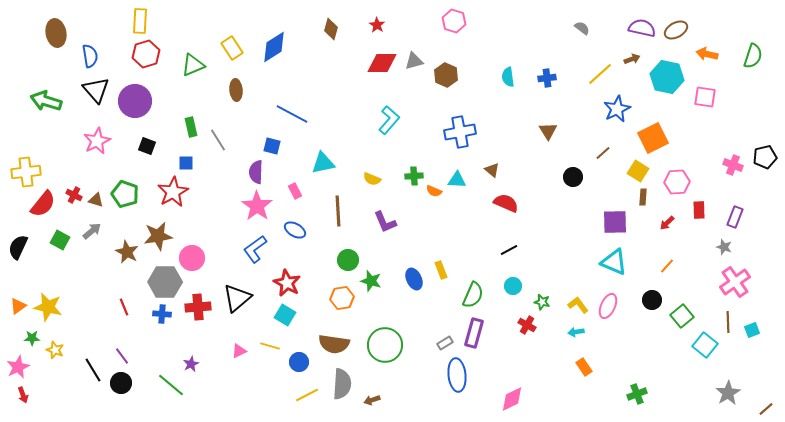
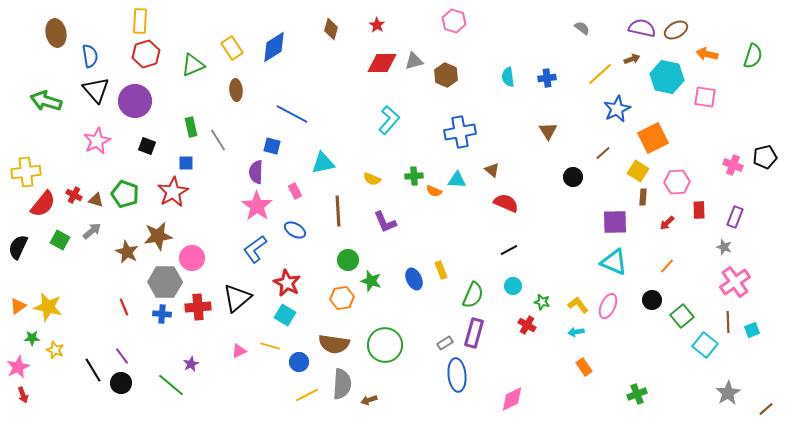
brown arrow at (372, 400): moved 3 px left
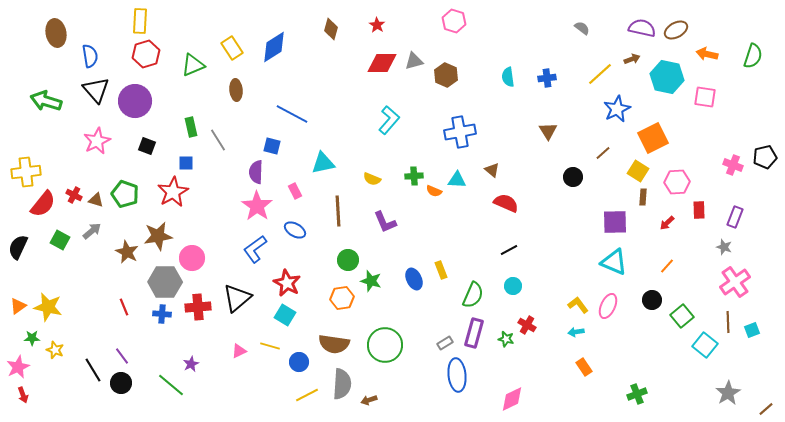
green star at (542, 302): moved 36 px left, 37 px down
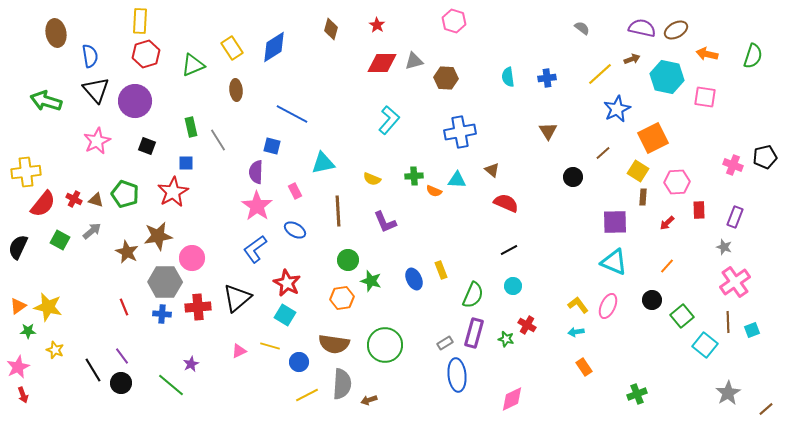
brown hexagon at (446, 75): moved 3 px down; rotated 20 degrees counterclockwise
red cross at (74, 195): moved 4 px down
green star at (32, 338): moved 4 px left, 7 px up
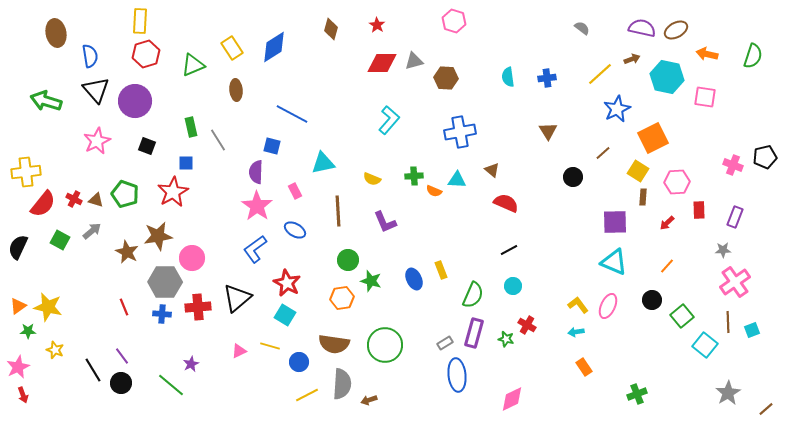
gray star at (724, 247): moved 1 px left, 3 px down; rotated 21 degrees counterclockwise
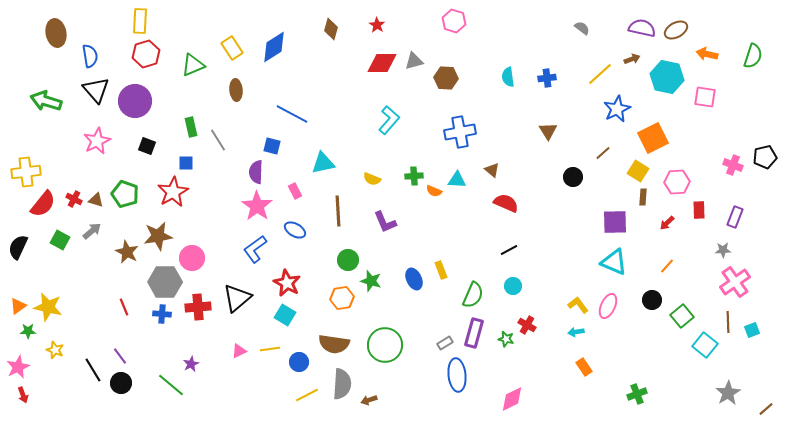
yellow line at (270, 346): moved 3 px down; rotated 24 degrees counterclockwise
purple line at (122, 356): moved 2 px left
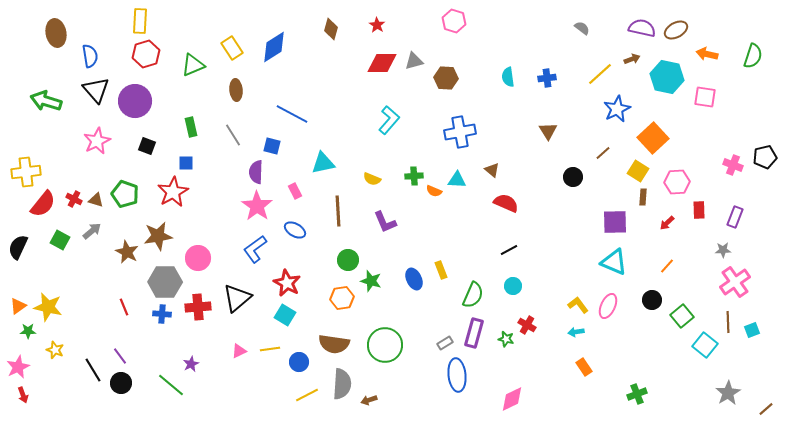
orange square at (653, 138): rotated 16 degrees counterclockwise
gray line at (218, 140): moved 15 px right, 5 px up
pink circle at (192, 258): moved 6 px right
